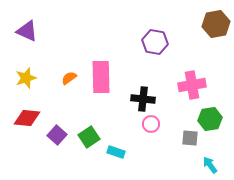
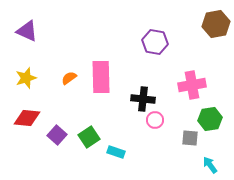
pink circle: moved 4 px right, 4 px up
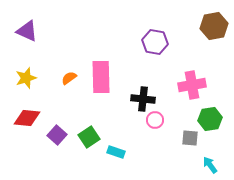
brown hexagon: moved 2 px left, 2 px down
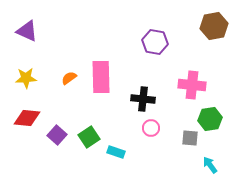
yellow star: rotated 15 degrees clockwise
pink cross: rotated 16 degrees clockwise
pink circle: moved 4 px left, 8 px down
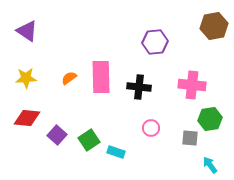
purple triangle: rotated 10 degrees clockwise
purple hexagon: rotated 15 degrees counterclockwise
black cross: moved 4 px left, 12 px up
green square: moved 3 px down
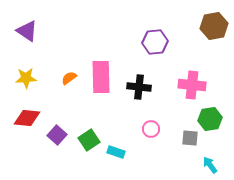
pink circle: moved 1 px down
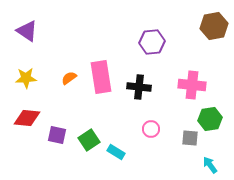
purple hexagon: moved 3 px left
pink rectangle: rotated 8 degrees counterclockwise
purple square: rotated 30 degrees counterclockwise
cyan rectangle: rotated 12 degrees clockwise
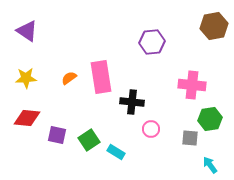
black cross: moved 7 px left, 15 px down
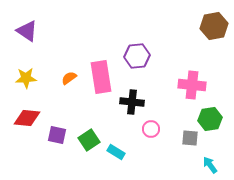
purple hexagon: moved 15 px left, 14 px down
